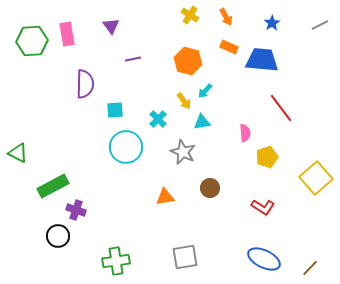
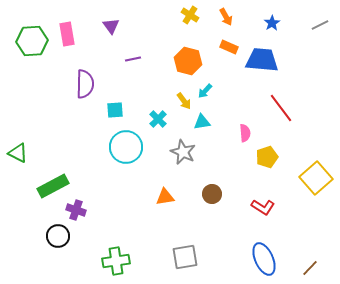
brown circle: moved 2 px right, 6 px down
blue ellipse: rotated 40 degrees clockwise
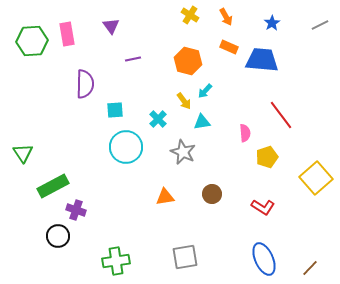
red line: moved 7 px down
green triangle: moved 5 px right; rotated 30 degrees clockwise
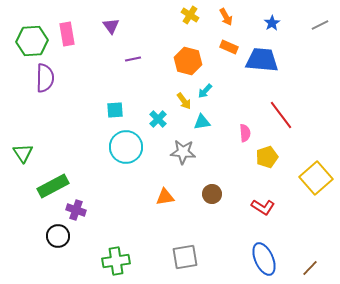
purple semicircle: moved 40 px left, 6 px up
gray star: rotated 20 degrees counterclockwise
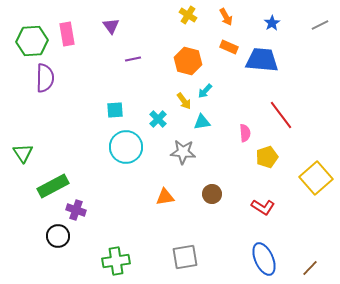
yellow cross: moved 2 px left
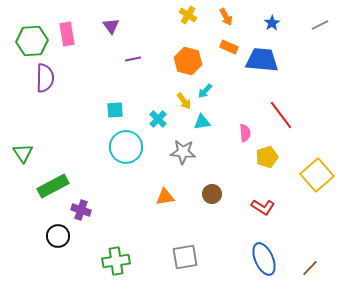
yellow square: moved 1 px right, 3 px up
purple cross: moved 5 px right
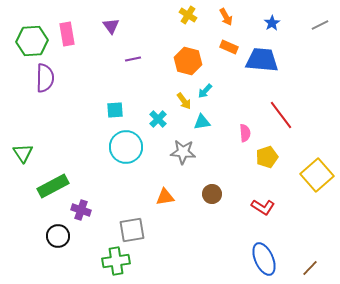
gray square: moved 53 px left, 27 px up
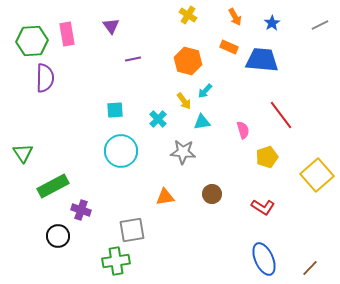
orange arrow: moved 9 px right
pink semicircle: moved 2 px left, 3 px up; rotated 12 degrees counterclockwise
cyan circle: moved 5 px left, 4 px down
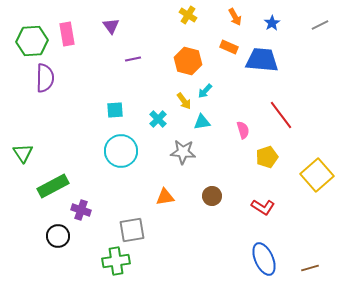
brown circle: moved 2 px down
brown line: rotated 30 degrees clockwise
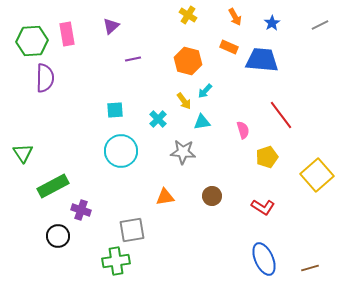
purple triangle: rotated 24 degrees clockwise
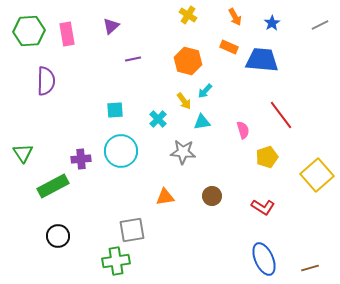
green hexagon: moved 3 px left, 10 px up
purple semicircle: moved 1 px right, 3 px down
purple cross: moved 51 px up; rotated 24 degrees counterclockwise
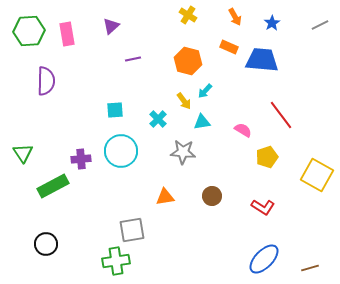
pink semicircle: rotated 42 degrees counterclockwise
yellow square: rotated 20 degrees counterclockwise
black circle: moved 12 px left, 8 px down
blue ellipse: rotated 68 degrees clockwise
